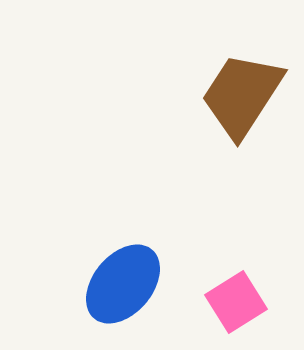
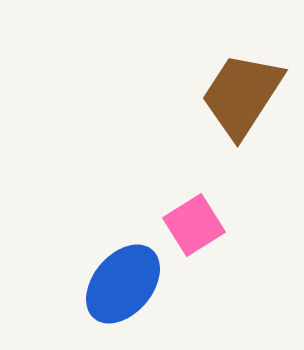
pink square: moved 42 px left, 77 px up
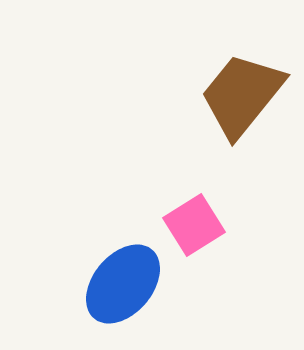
brown trapezoid: rotated 6 degrees clockwise
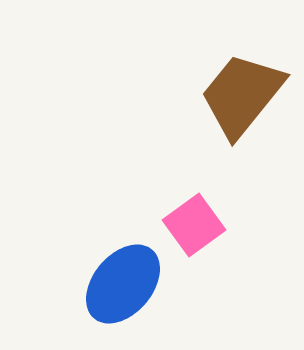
pink square: rotated 4 degrees counterclockwise
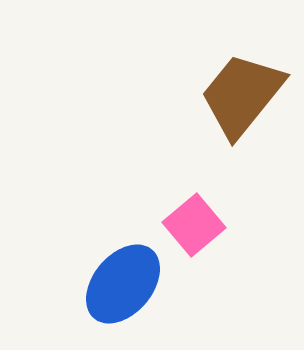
pink square: rotated 4 degrees counterclockwise
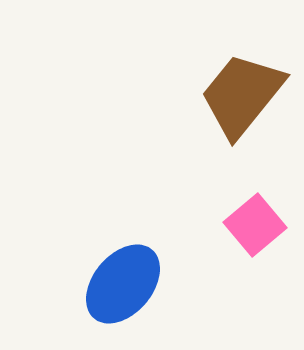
pink square: moved 61 px right
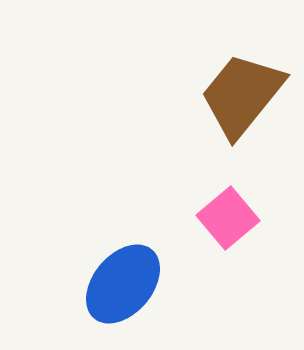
pink square: moved 27 px left, 7 px up
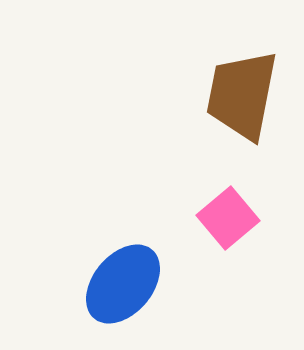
brown trapezoid: rotated 28 degrees counterclockwise
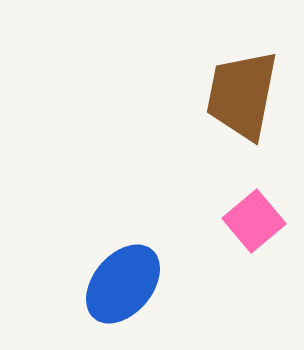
pink square: moved 26 px right, 3 px down
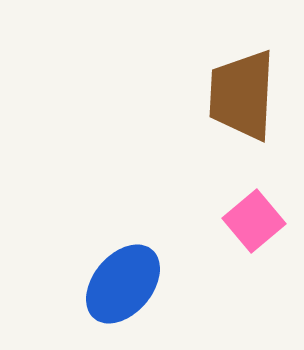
brown trapezoid: rotated 8 degrees counterclockwise
